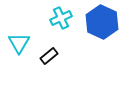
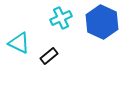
cyan triangle: rotated 35 degrees counterclockwise
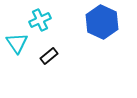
cyan cross: moved 21 px left, 2 px down
cyan triangle: moved 2 px left; rotated 30 degrees clockwise
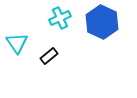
cyan cross: moved 20 px right, 2 px up
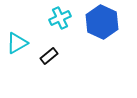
cyan triangle: rotated 35 degrees clockwise
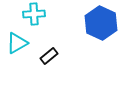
cyan cross: moved 26 px left, 4 px up; rotated 20 degrees clockwise
blue hexagon: moved 1 px left, 1 px down
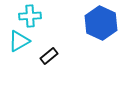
cyan cross: moved 4 px left, 2 px down
cyan triangle: moved 2 px right, 2 px up
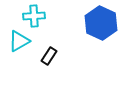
cyan cross: moved 4 px right
black rectangle: rotated 18 degrees counterclockwise
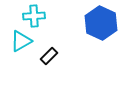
cyan triangle: moved 2 px right
black rectangle: rotated 12 degrees clockwise
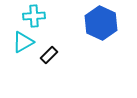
cyan triangle: moved 2 px right, 1 px down
black rectangle: moved 1 px up
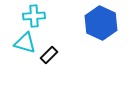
cyan triangle: moved 2 px right, 1 px down; rotated 45 degrees clockwise
